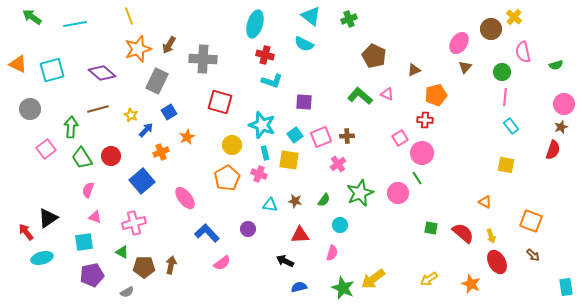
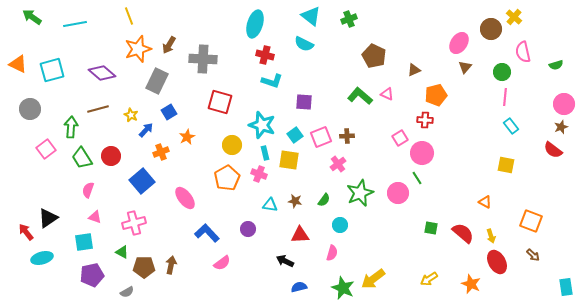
red semicircle at (553, 150): rotated 108 degrees clockwise
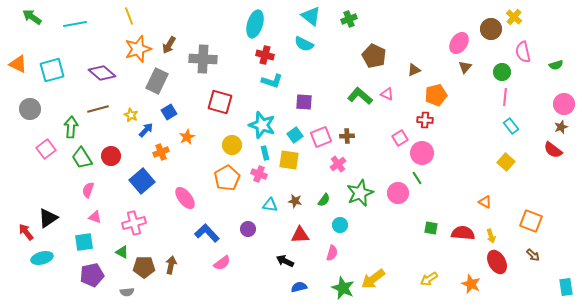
yellow square at (506, 165): moved 3 px up; rotated 30 degrees clockwise
red semicircle at (463, 233): rotated 35 degrees counterclockwise
gray semicircle at (127, 292): rotated 24 degrees clockwise
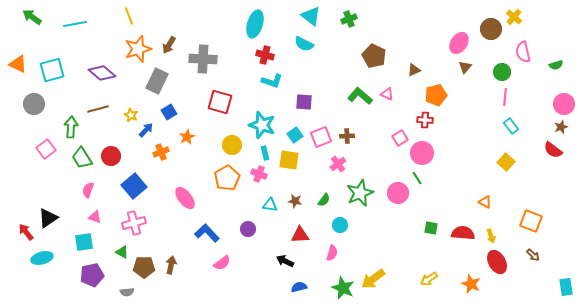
gray circle at (30, 109): moved 4 px right, 5 px up
blue square at (142, 181): moved 8 px left, 5 px down
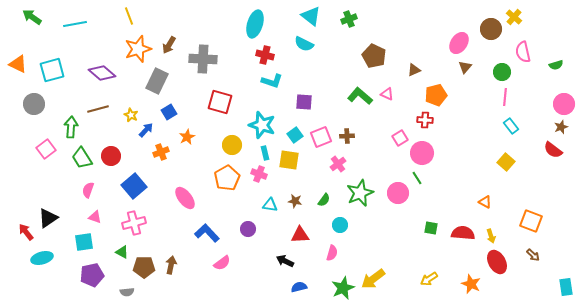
green star at (343, 288): rotated 25 degrees clockwise
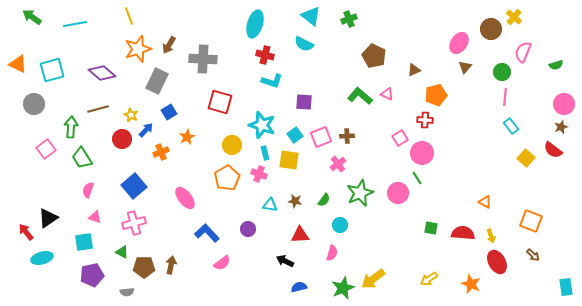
pink semicircle at (523, 52): rotated 35 degrees clockwise
red circle at (111, 156): moved 11 px right, 17 px up
yellow square at (506, 162): moved 20 px right, 4 px up
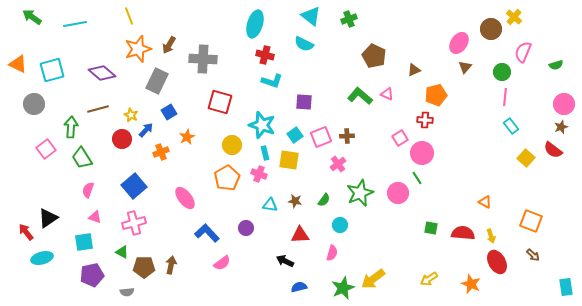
purple circle at (248, 229): moved 2 px left, 1 px up
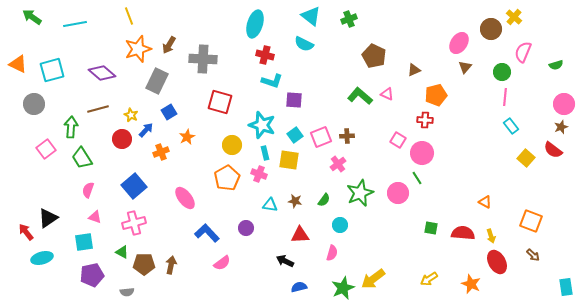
purple square at (304, 102): moved 10 px left, 2 px up
pink square at (400, 138): moved 2 px left, 2 px down; rotated 28 degrees counterclockwise
brown pentagon at (144, 267): moved 3 px up
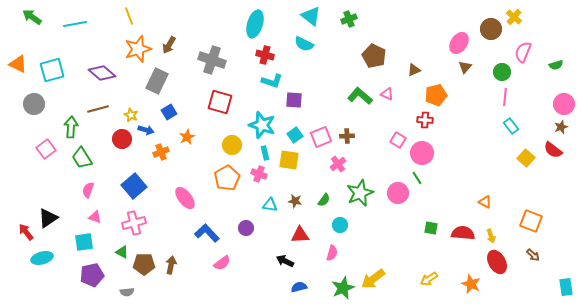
gray cross at (203, 59): moved 9 px right, 1 px down; rotated 16 degrees clockwise
blue arrow at (146, 130): rotated 63 degrees clockwise
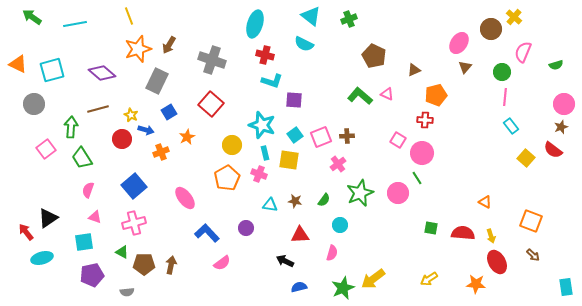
red square at (220, 102): moved 9 px left, 2 px down; rotated 25 degrees clockwise
orange star at (471, 284): moved 5 px right; rotated 18 degrees counterclockwise
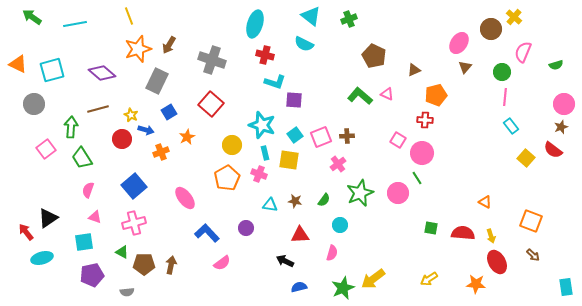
cyan L-shape at (272, 81): moved 3 px right, 1 px down
